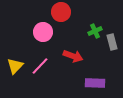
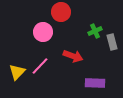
yellow triangle: moved 2 px right, 6 px down
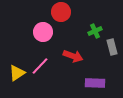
gray rectangle: moved 5 px down
yellow triangle: moved 1 px down; rotated 12 degrees clockwise
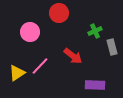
red circle: moved 2 px left, 1 px down
pink circle: moved 13 px left
red arrow: rotated 18 degrees clockwise
purple rectangle: moved 2 px down
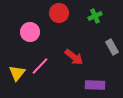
green cross: moved 15 px up
gray rectangle: rotated 14 degrees counterclockwise
red arrow: moved 1 px right, 1 px down
yellow triangle: rotated 18 degrees counterclockwise
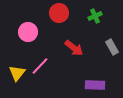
pink circle: moved 2 px left
red arrow: moved 9 px up
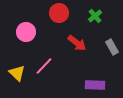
green cross: rotated 16 degrees counterclockwise
pink circle: moved 2 px left
red arrow: moved 3 px right, 5 px up
pink line: moved 4 px right
yellow triangle: rotated 24 degrees counterclockwise
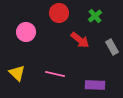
red arrow: moved 3 px right, 3 px up
pink line: moved 11 px right, 8 px down; rotated 60 degrees clockwise
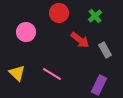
gray rectangle: moved 7 px left, 3 px down
pink line: moved 3 px left; rotated 18 degrees clockwise
purple rectangle: moved 4 px right; rotated 66 degrees counterclockwise
